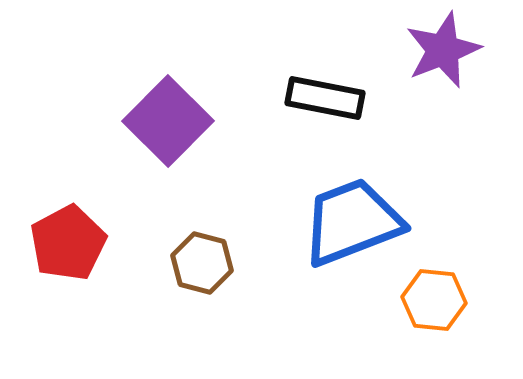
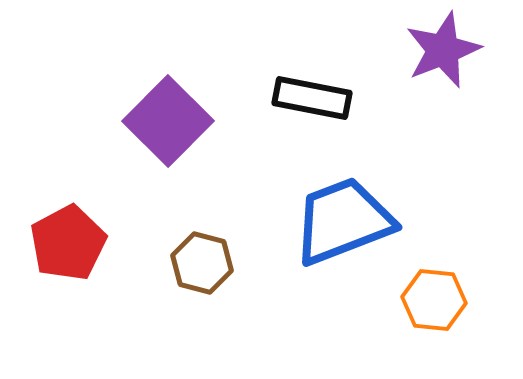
black rectangle: moved 13 px left
blue trapezoid: moved 9 px left, 1 px up
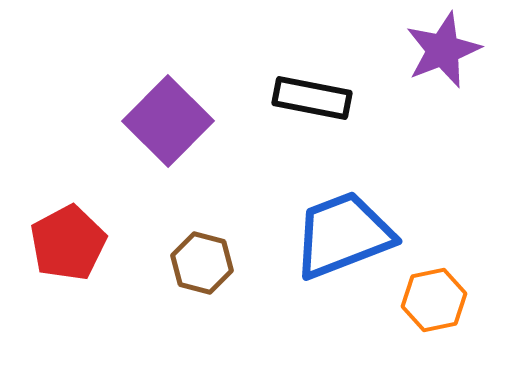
blue trapezoid: moved 14 px down
orange hexagon: rotated 18 degrees counterclockwise
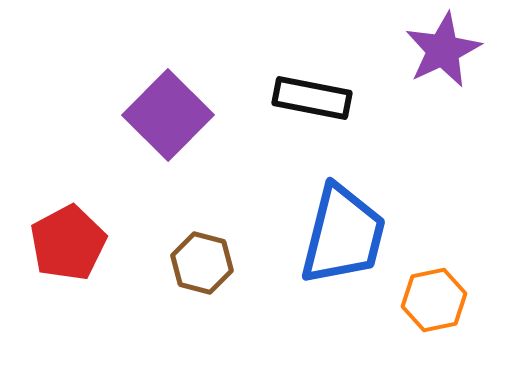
purple star: rotated 4 degrees counterclockwise
purple square: moved 6 px up
blue trapezoid: rotated 125 degrees clockwise
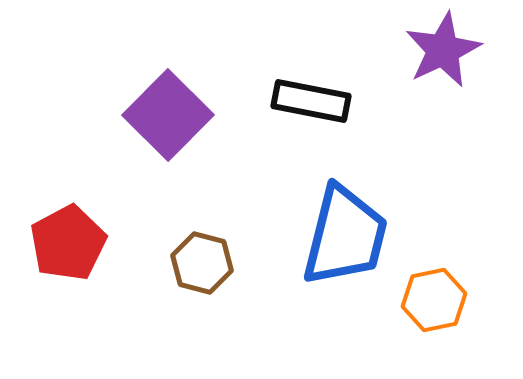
black rectangle: moved 1 px left, 3 px down
blue trapezoid: moved 2 px right, 1 px down
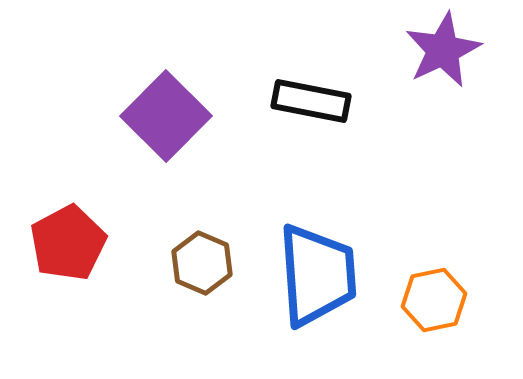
purple square: moved 2 px left, 1 px down
blue trapezoid: moved 28 px left, 39 px down; rotated 18 degrees counterclockwise
brown hexagon: rotated 8 degrees clockwise
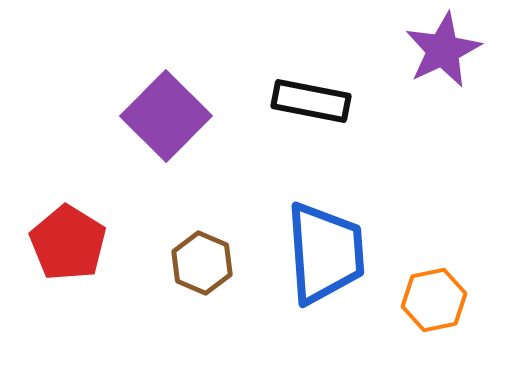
red pentagon: rotated 12 degrees counterclockwise
blue trapezoid: moved 8 px right, 22 px up
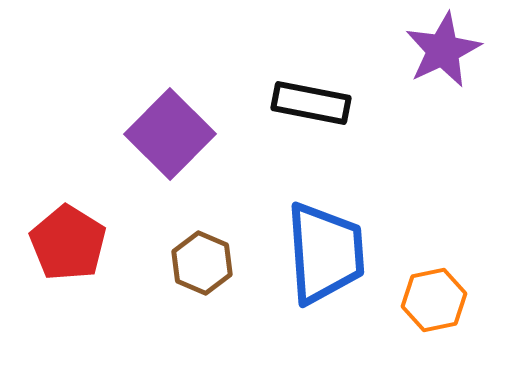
black rectangle: moved 2 px down
purple square: moved 4 px right, 18 px down
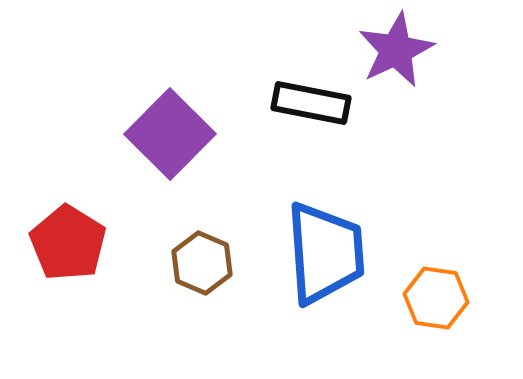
purple star: moved 47 px left
orange hexagon: moved 2 px right, 2 px up; rotated 20 degrees clockwise
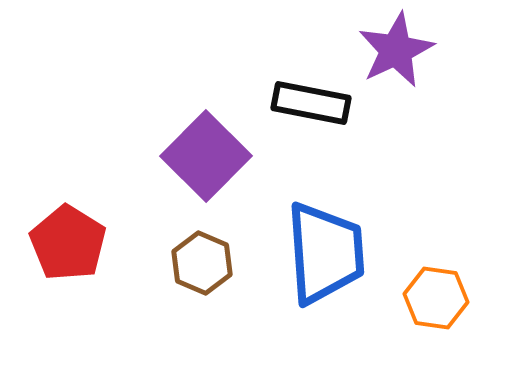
purple square: moved 36 px right, 22 px down
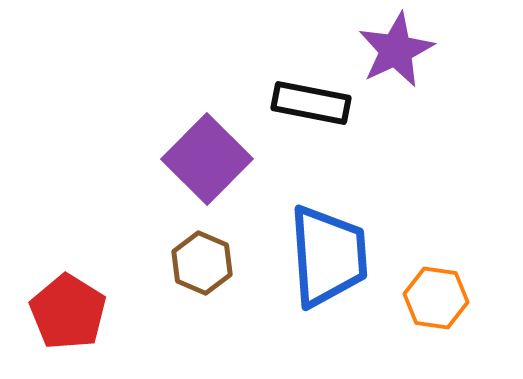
purple square: moved 1 px right, 3 px down
red pentagon: moved 69 px down
blue trapezoid: moved 3 px right, 3 px down
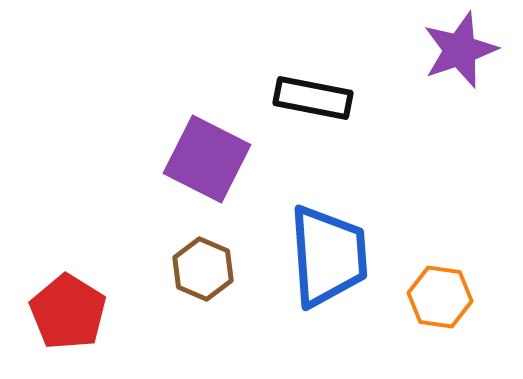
purple star: moved 64 px right; rotated 6 degrees clockwise
black rectangle: moved 2 px right, 5 px up
purple square: rotated 18 degrees counterclockwise
brown hexagon: moved 1 px right, 6 px down
orange hexagon: moved 4 px right, 1 px up
